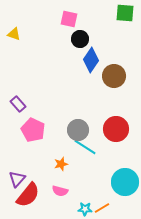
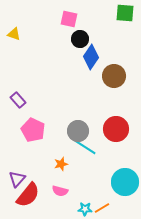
blue diamond: moved 3 px up
purple rectangle: moved 4 px up
gray circle: moved 1 px down
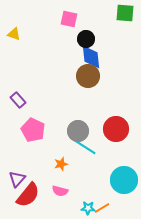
black circle: moved 6 px right
blue diamond: rotated 40 degrees counterclockwise
brown circle: moved 26 px left
cyan circle: moved 1 px left, 2 px up
cyan star: moved 3 px right, 1 px up
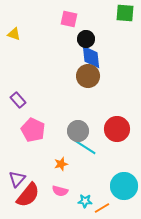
red circle: moved 1 px right
cyan circle: moved 6 px down
cyan star: moved 3 px left, 7 px up
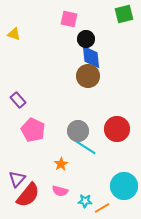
green square: moved 1 px left, 1 px down; rotated 18 degrees counterclockwise
orange star: rotated 16 degrees counterclockwise
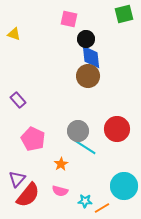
pink pentagon: moved 9 px down
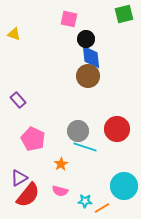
cyan line: rotated 15 degrees counterclockwise
purple triangle: moved 2 px right, 1 px up; rotated 18 degrees clockwise
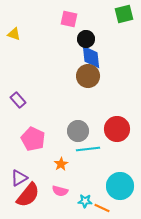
cyan line: moved 3 px right, 2 px down; rotated 25 degrees counterclockwise
cyan circle: moved 4 px left
orange line: rotated 56 degrees clockwise
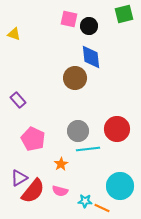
black circle: moved 3 px right, 13 px up
brown circle: moved 13 px left, 2 px down
red semicircle: moved 5 px right, 4 px up
